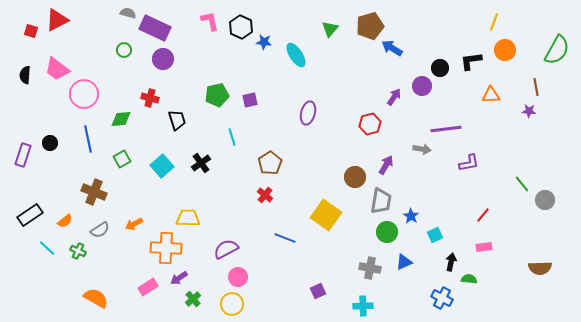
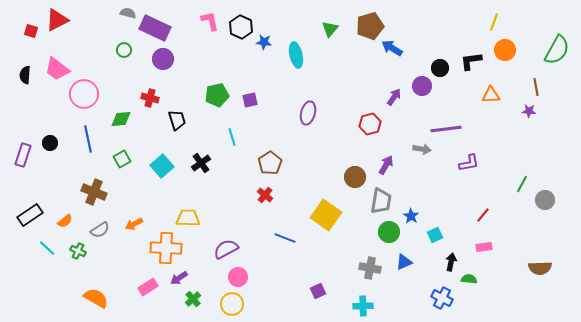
cyan ellipse at (296, 55): rotated 20 degrees clockwise
green line at (522, 184): rotated 66 degrees clockwise
green circle at (387, 232): moved 2 px right
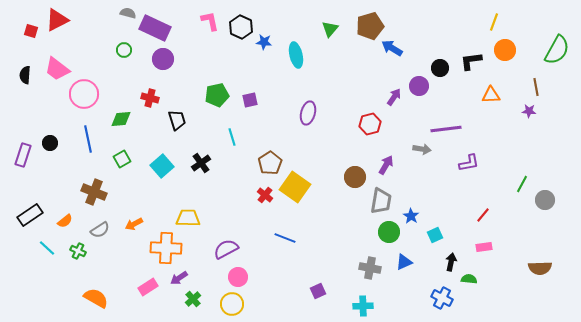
purple circle at (422, 86): moved 3 px left
yellow square at (326, 215): moved 31 px left, 28 px up
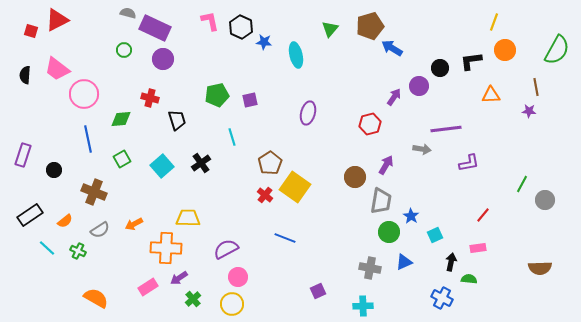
black circle at (50, 143): moved 4 px right, 27 px down
pink rectangle at (484, 247): moved 6 px left, 1 px down
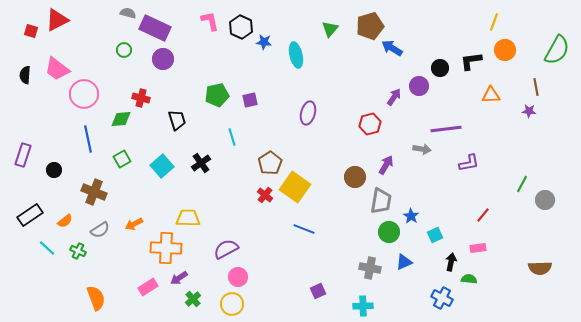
red cross at (150, 98): moved 9 px left
blue line at (285, 238): moved 19 px right, 9 px up
orange semicircle at (96, 298): rotated 40 degrees clockwise
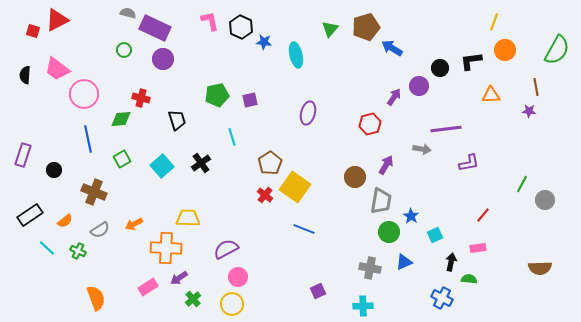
brown pentagon at (370, 26): moved 4 px left, 1 px down
red square at (31, 31): moved 2 px right
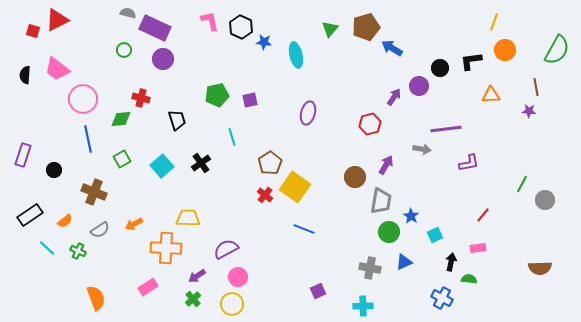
pink circle at (84, 94): moved 1 px left, 5 px down
purple arrow at (179, 278): moved 18 px right, 2 px up
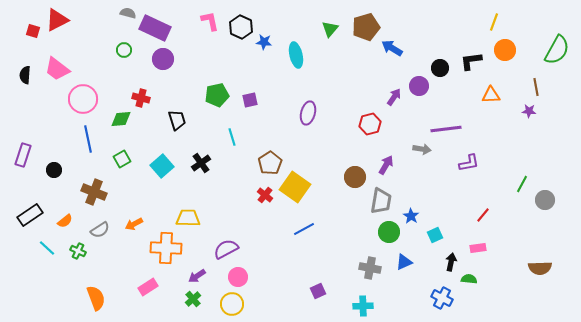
blue line at (304, 229): rotated 50 degrees counterclockwise
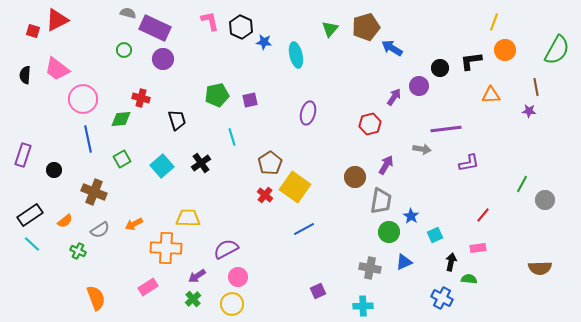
cyan line at (47, 248): moved 15 px left, 4 px up
